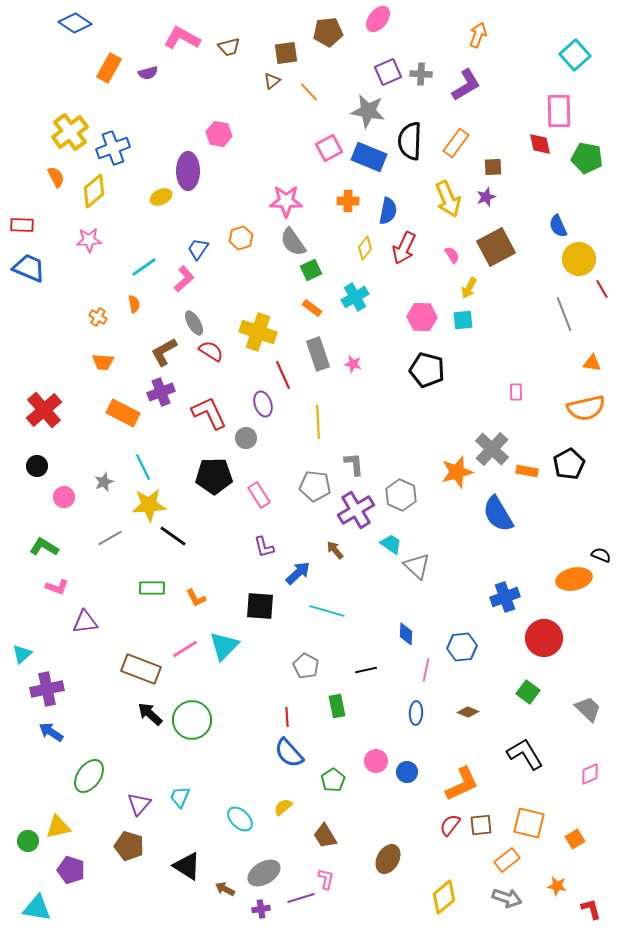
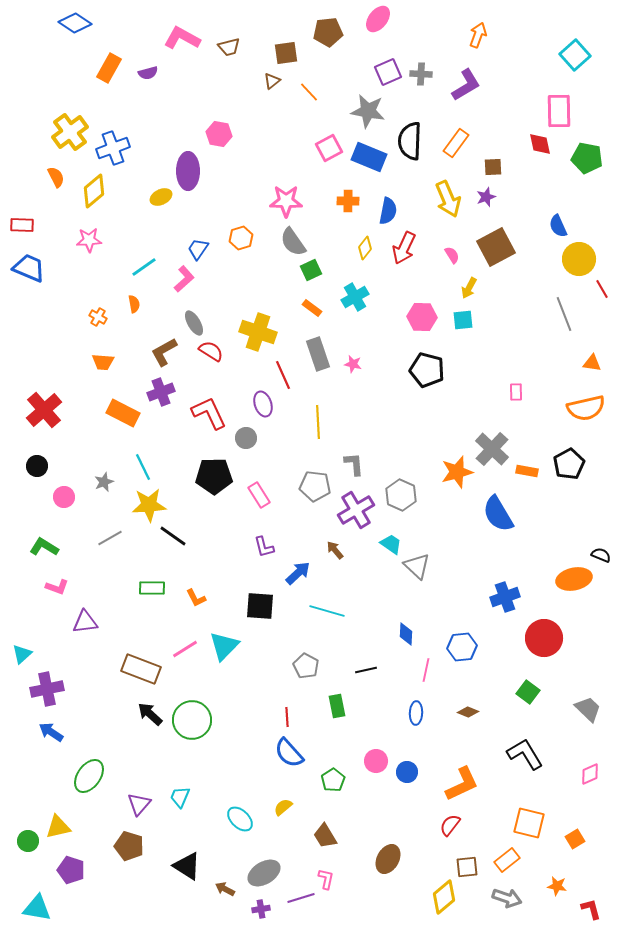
brown square at (481, 825): moved 14 px left, 42 px down
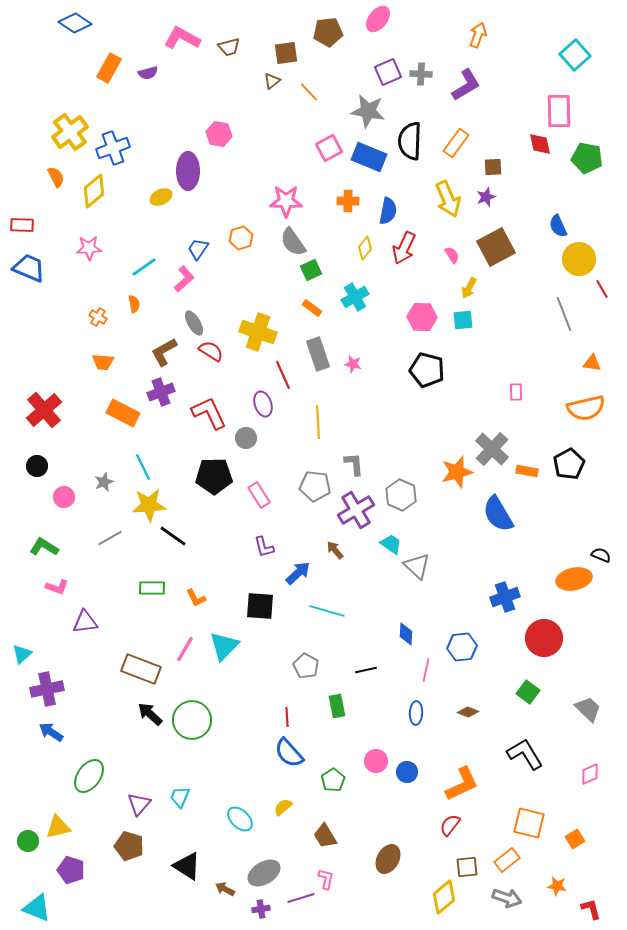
pink star at (89, 240): moved 8 px down
pink line at (185, 649): rotated 28 degrees counterclockwise
cyan triangle at (37, 908): rotated 12 degrees clockwise
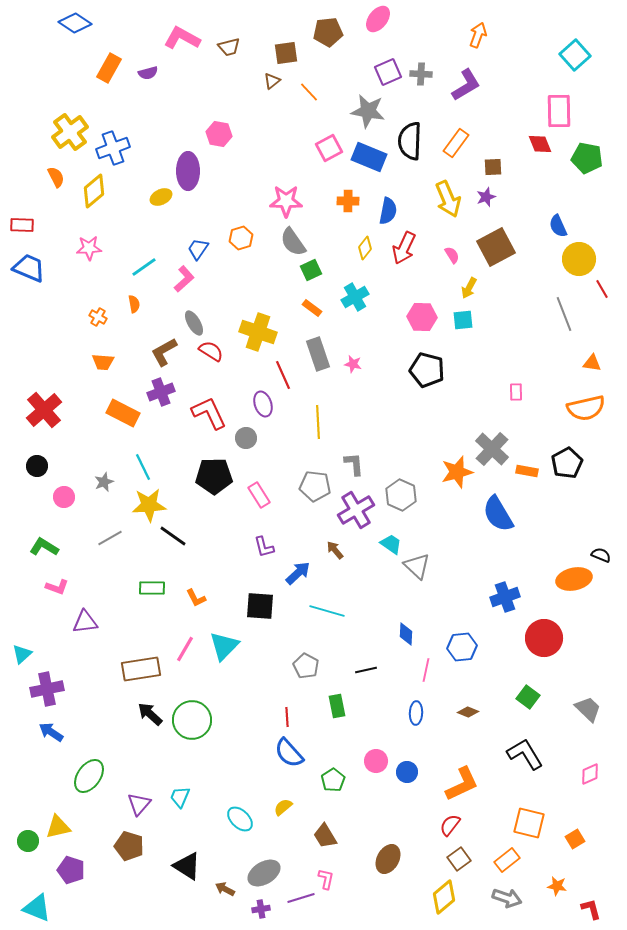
red diamond at (540, 144): rotated 10 degrees counterclockwise
black pentagon at (569, 464): moved 2 px left, 1 px up
brown rectangle at (141, 669): rotated 30 degrees counterclockwise
green square at (528, 692): moved 5 px down
brown square at (467, 867): moved 8 px left, 8 px up; rotated 30 degrees counterclockwise
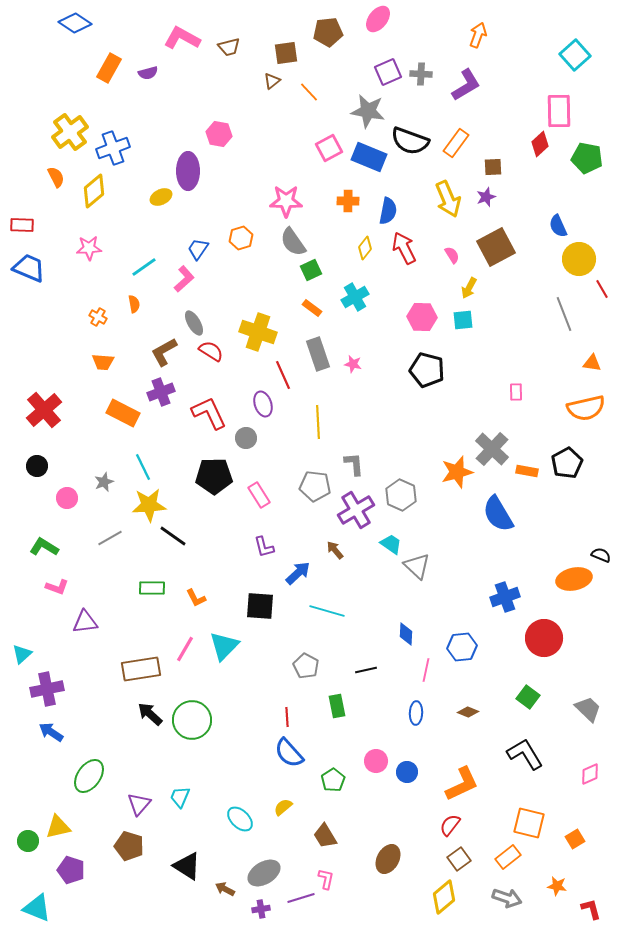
black semicircle at (410, 141): rotated 72 degrees counterclockwise
red diamond at (540, 144): rotated 70 degrees clockwise
red arrow at (404, 248): rotated 128 degrees clockwise
pink circle at (64, 497): moved 3 px right, 1 px down
orange rectangle at (507, 860): moved 1 px right, 3 px up
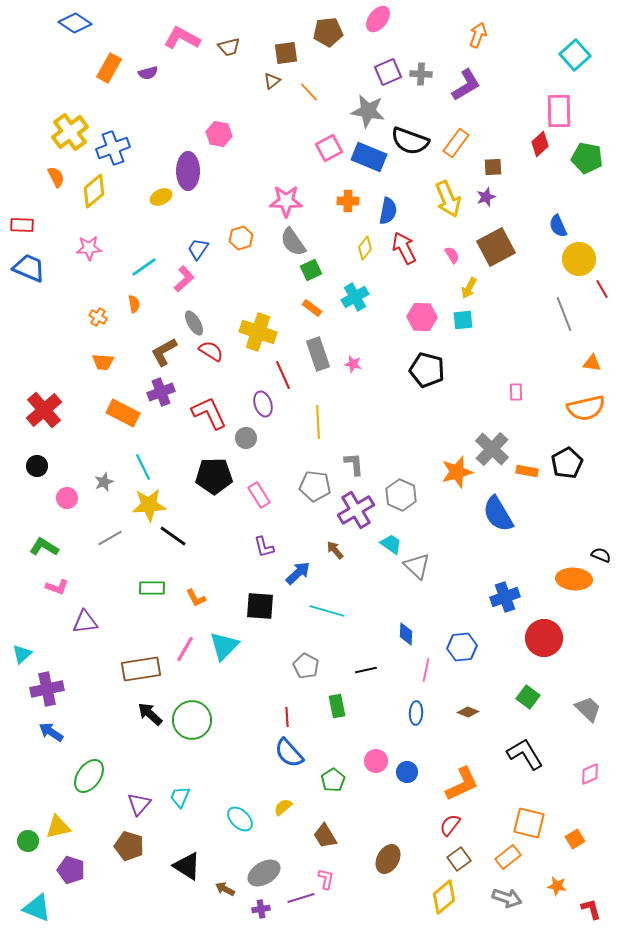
orange ellipse at (574, 579): rotated 16 degrees clockwise
